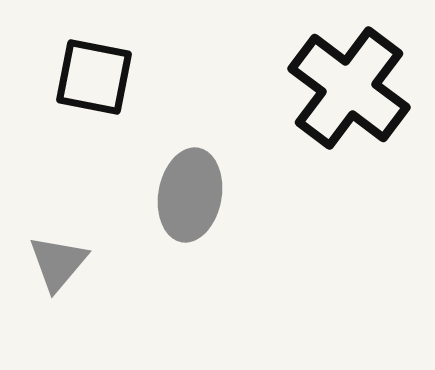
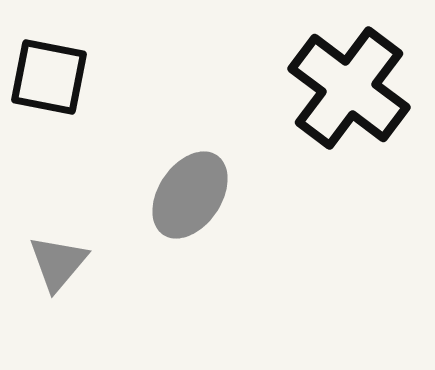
black square: moved 45 px left
gray ellipse: rotated 24 degrees clockwise
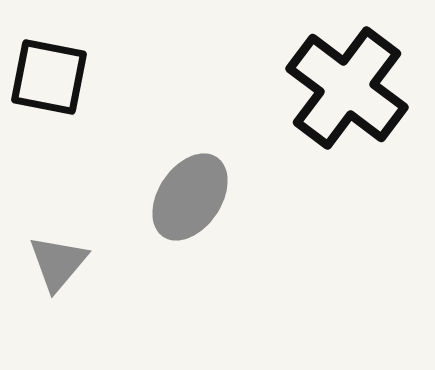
black cross: moved 2 px left
gray ellipse: moved 2 px down
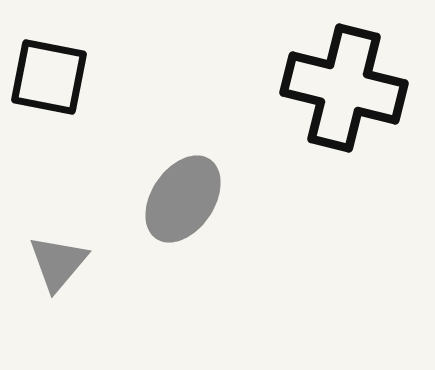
black cross: moved 3 px left; rotated 23 degrees counterclockwise
gray ellipse: moved 7 px left, 2 px down
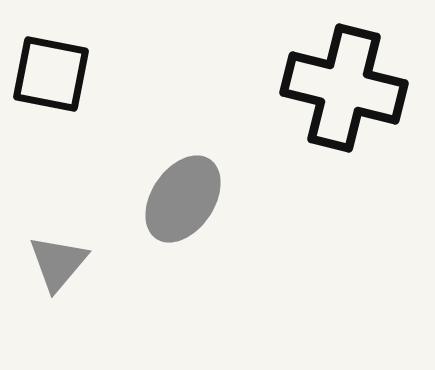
black square: moved 2 px right, 3 px up
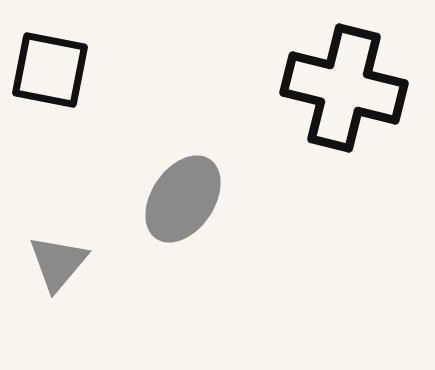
black square: moved 1 px left, 4 px up
